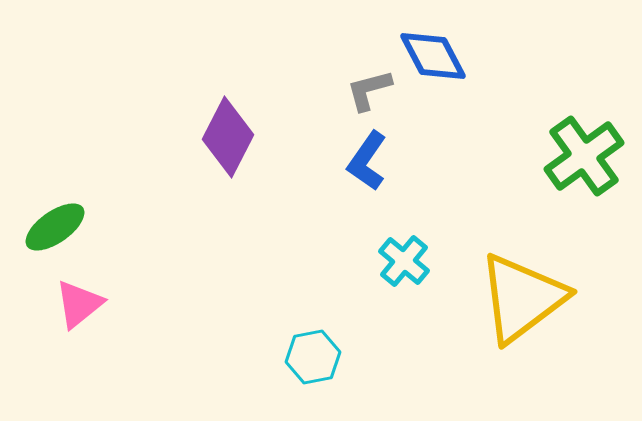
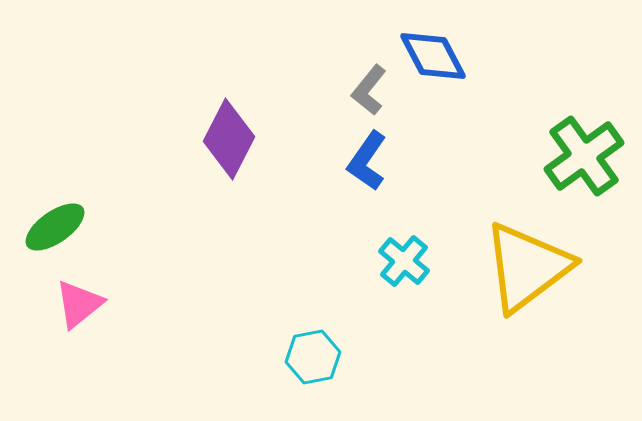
gray L-shape: rotated 36 degrees counterclockwise
purple diamond: moved 1 px right, 2 px down
yellow triangle: moved 5 px right, 31 px up
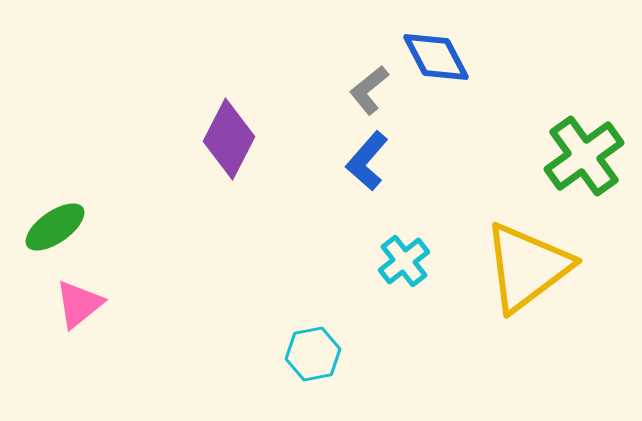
blue diamond: moved 3 px right, 1 px down
gray L-shape: rotated 12 degrees clockwise
blue L-shape: rotated 6 degrees clockwise
cyan cross: rotated 12 degrees clockwise
cyan hexagon: moved 3 px up
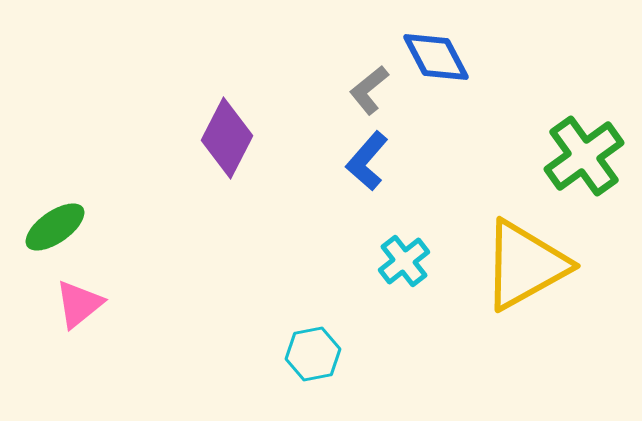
purple diamond: moved 2 px left, 1 px up
yellow triangle: moved 2 px left, 2 px up; rotated 8 degrees clockwise
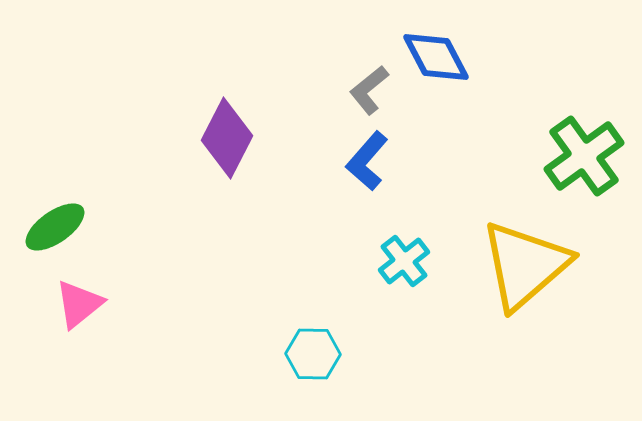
yellow triangle: rotated 12 degrees counterclockwise
cyan hexagon: rotated 12 degrees clockwise
